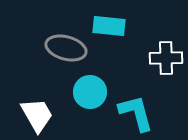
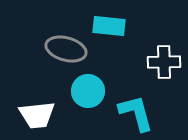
gray ellipse: moved 1 px down
white cross: moved 2 px left, 4 px down
cyan circle: moved 2 px left, 1 px up
white trapezoid: rotated 114 degrees clockwise
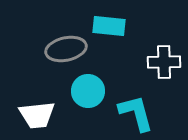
gray ellipse: rotated 27 degrees counterclockwise
